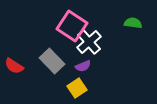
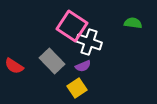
white cross: rotated 30 degrees counterclockwise
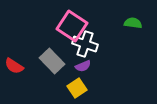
white cross: moved 4 px left, 2 px down
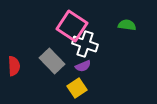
green semicircle: moved 6 px left, 2 px down
red semicircle: rotated 126 degrees counterclockwise
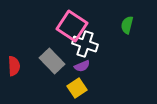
green semicircle: rotated 84 degrees counterclockwise
purple semicircle: moved 1 px left
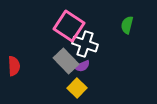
pink square: moved 3 px left
gray rectangle: moved 14 px right
yellow square: rotated 12 degrees counterclockwise
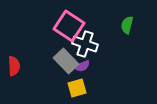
yellow square: rotated 30 degrees clockwise
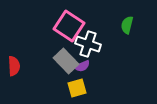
white cross: moved 3 px right
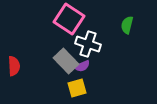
pink square: moved 7 px up
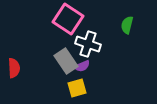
pink square: moved 1 px left
gray rectangle: rotated 10 degrees clockwise
red semicircle: moved 2 px down
